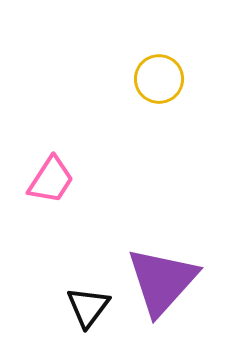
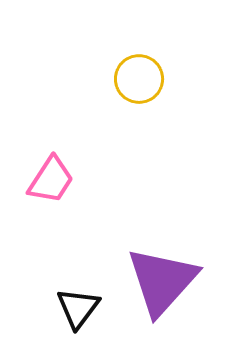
yellow circle: moved 20 px left
black triangle: moved 10 px left, 1 px down
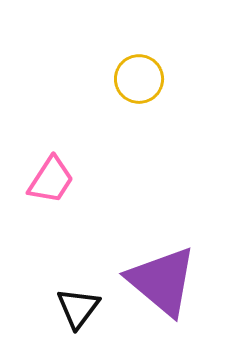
purple triangle: rotated 32 degrees counterclockwise
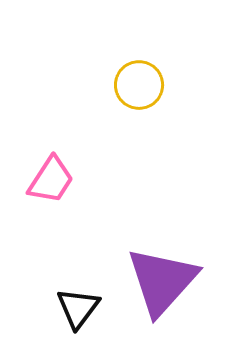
yellow circle: moved 6 px down
purple triangle: rotated 32 degrees clockwise
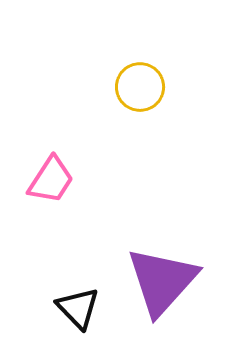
yellow circle: moved 1 px right, 2 px down
black triangle: rotated 21 degrees counterclockwise
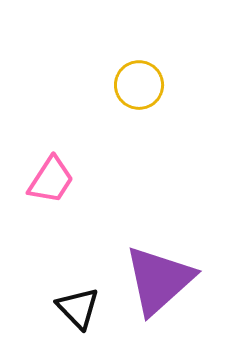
yellow circle: moved 1 px left, 2 px up
purple triangle: moved 3 px left, 1 px up; rotated 6 degrees clockwise
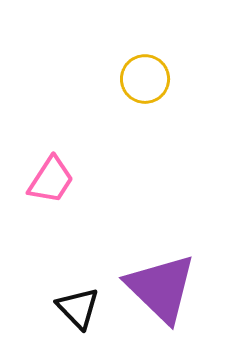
yellow circle: moved 6 px right, 6 px up
purple triangle: moved 2 px right, 8 px down; rotated 34 degrees counterclockwise
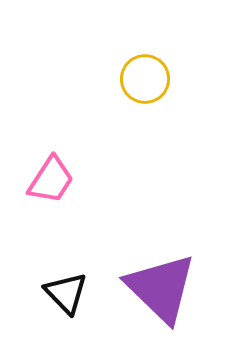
black triangle: moved 12 px left, 15 px up
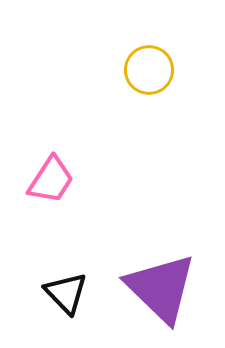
yellow circle: moved 4 px right, 9 px up
